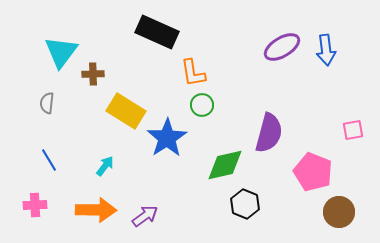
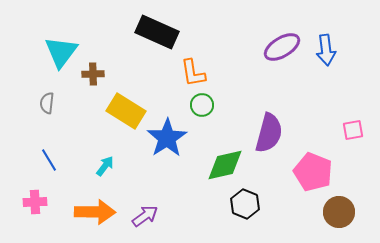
pink cross: moved 3 px up
orange arrow: moved 1 px left, 2 px down
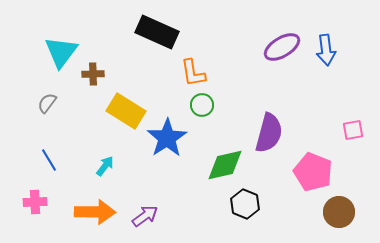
gray semicircle: rotated 30 degrees clockwise
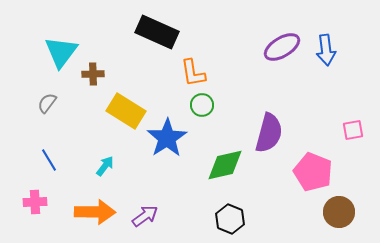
black hexagon: moved 15 px left, 15 px down
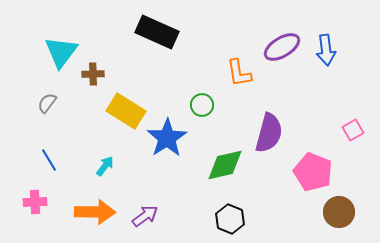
orange L-shape: moved 46 px right
pink square: rotated 20 degrees counterclockwise
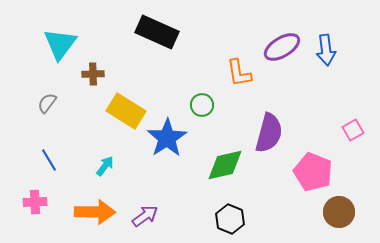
cyan triangle: moved 1 px left, 8 px up
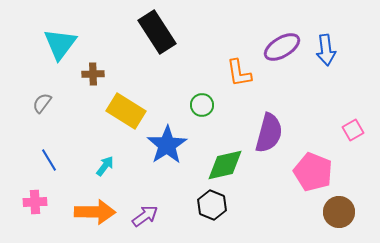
black rectangle: rotated 33 degrees clockwise
gray semicircle: moved 5 px left
blue star: moved 7 px down
black hexagon: moved 18 px left, 14 px up
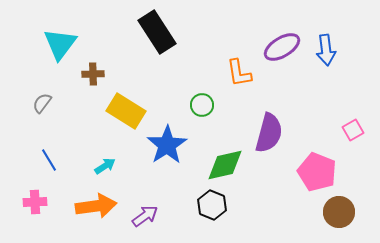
cyan arrow: rotated 20 degrees clockwise
pink pentagon: moved 4 px right
orange arrow: moved 1 px right, 6 px up; rotated 9 degrees counterclockwise
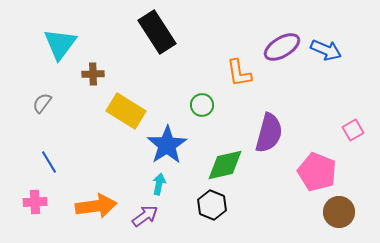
blue arrow: rotated 60 degrees counterclockwise
blue line: moved 2 px down
cyan arrow: moved 54 px right, 18 px down; rotated 45 degrees counterclockwise
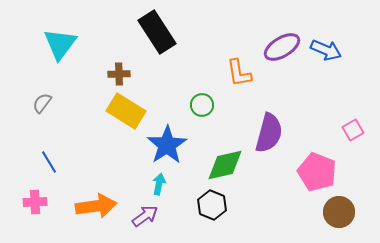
brown cross: moved 26 px right
